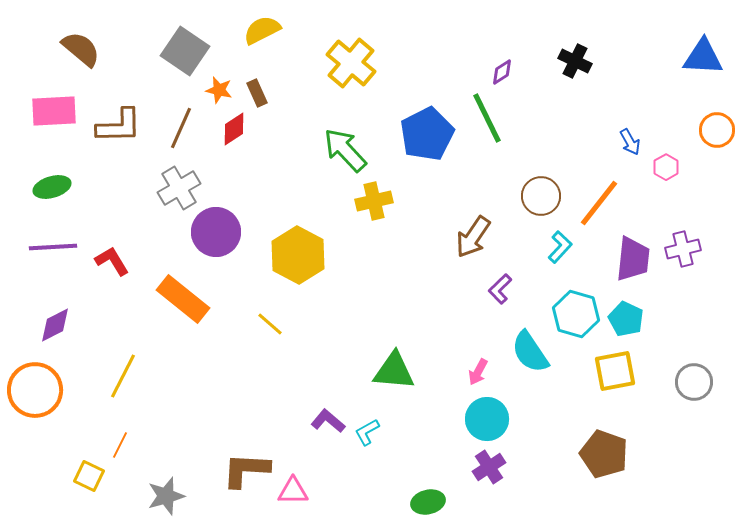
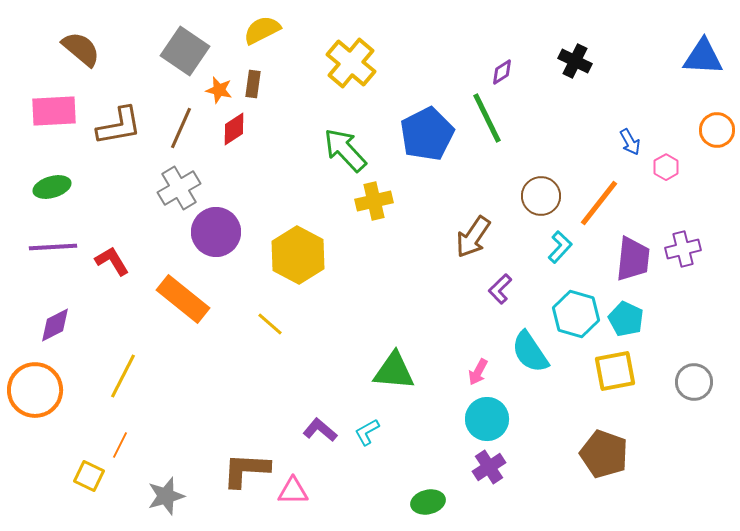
brown rectangle at (257, 93): moved 4 px left, 9 px up; rotated 32 degrees clockwise
brown L-shape at (119, 126): rotated 9 degrees counterclockwise
purple L-shape at (328, 421): moved 8 px left, 9 px down
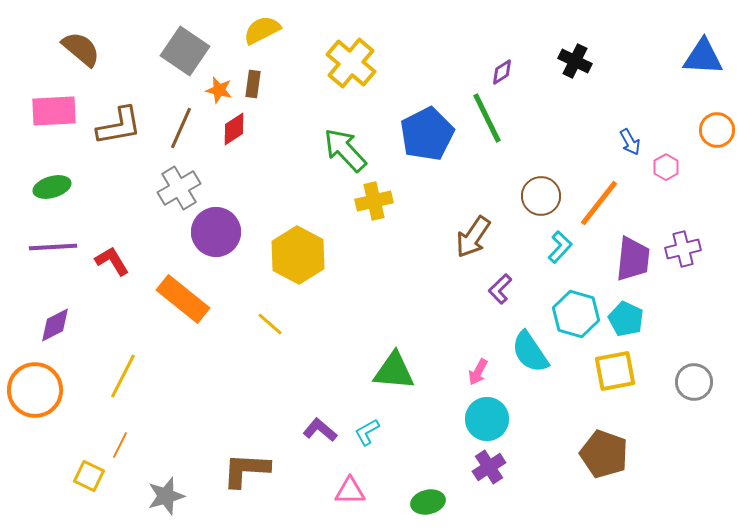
pink triangle at (293, 491): moved 57 px right
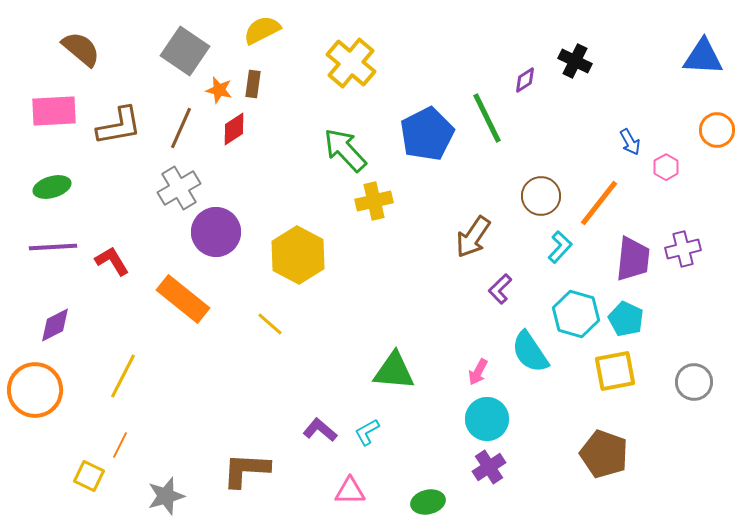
purple diamond at (502, 72): moved 23 px right, 8 px down
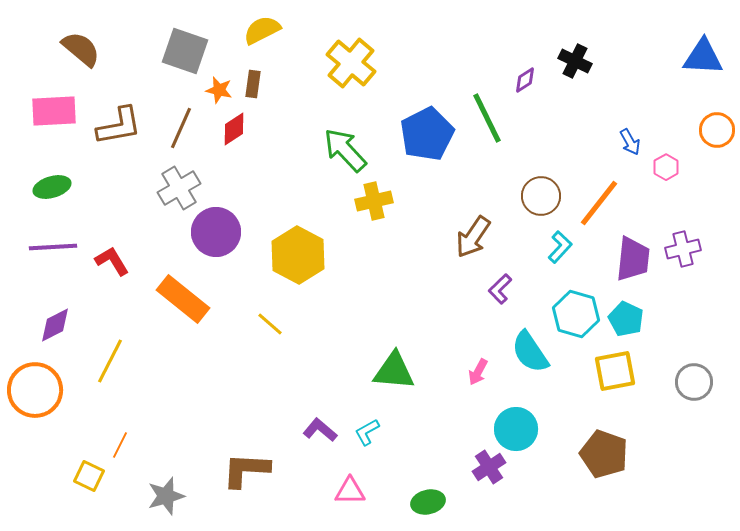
gray square at (185, 51): rotated 15 degrees counterclockwise
yellow line at (123, 376): moved 13 px left, 15 px up
cyan circle at (487, 419): moved 29 px right, 10 px down
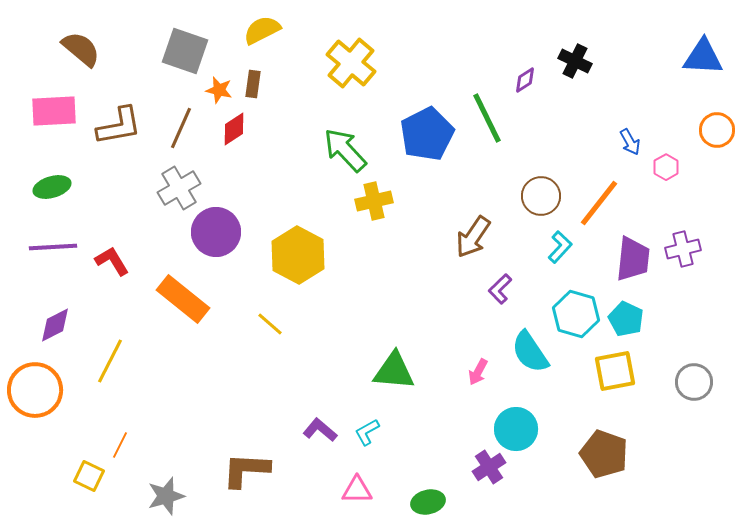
pink triangle at (350, 491): moved 7 px right, 1 px up
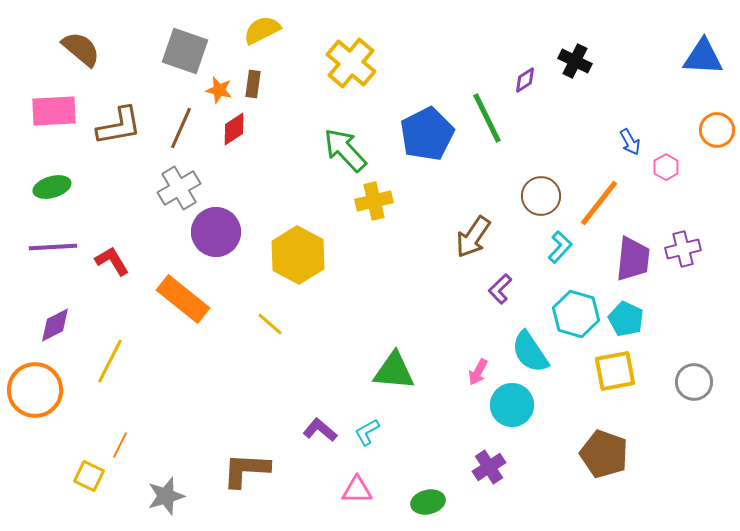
cyan circle at (516, 429): moved 4 px left, 24 px up
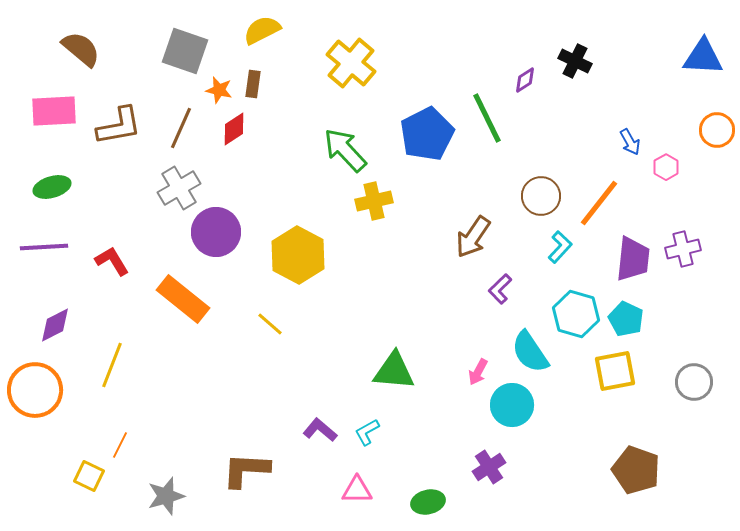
purple line at (53, 247): moved 9 px left
yellow line at (110, 361): moved 2 px right, 4 px down; rotated 6 degrees counterclockwise
brown pentagon at (604, 454): moved 32 px right, 16 px down
